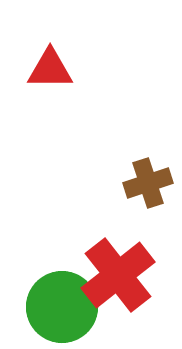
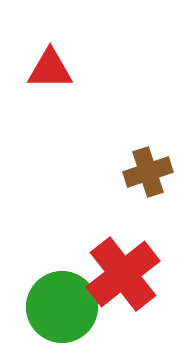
brown cross: moved 11 px up
red cross: moved 5 px right, 1 px up
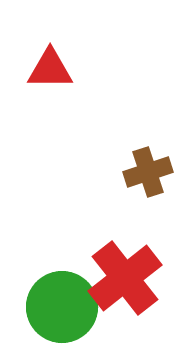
red cross: moved 2 px right, 4 px down
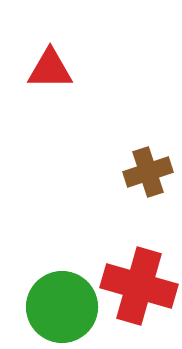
red cross: moved 14 px right, 8 px down; rotated 36 degrees counterclockwise
